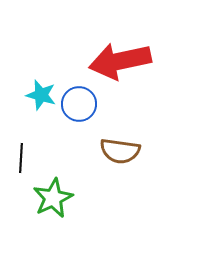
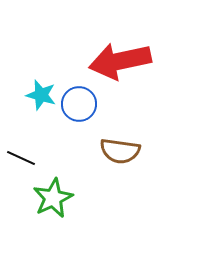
black line: rotated 68 degrees counterclockwise
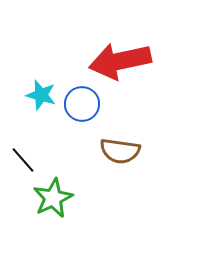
blue circle: moved 3 px right
black line: moved 2 px right, 2 px down; rotated 24 degrees clockwise
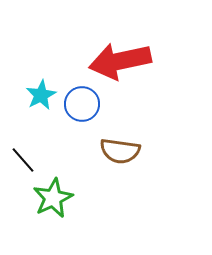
cyan star: rotated 28 degrees clockwise
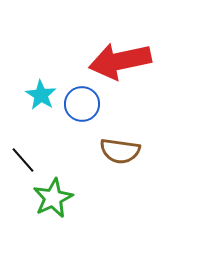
cyan star: rotated 12 degrees counterclockwise
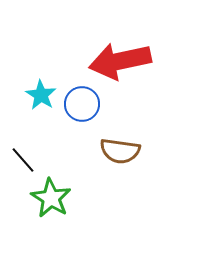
green star: moved 2 px left; rotated 15 degrees counterclockwise
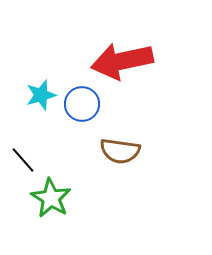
red arrow: moved 2 px right
cyan star: rotated 24 degrees clockwise
